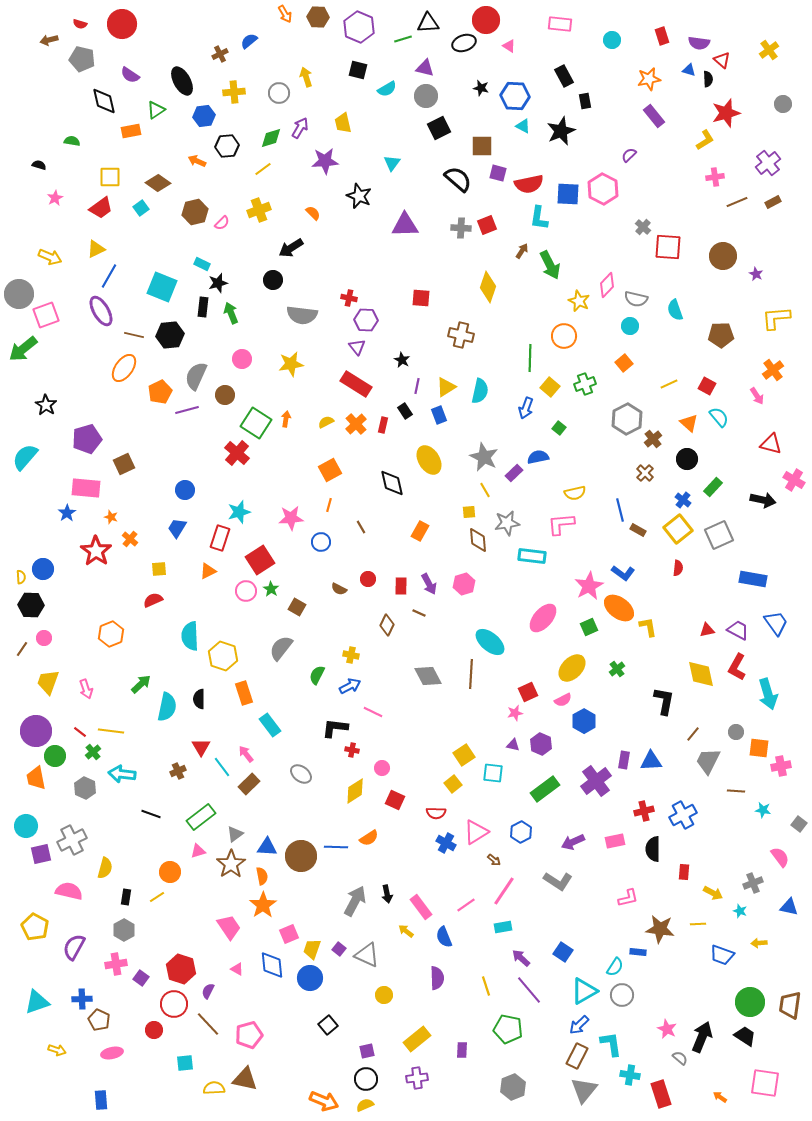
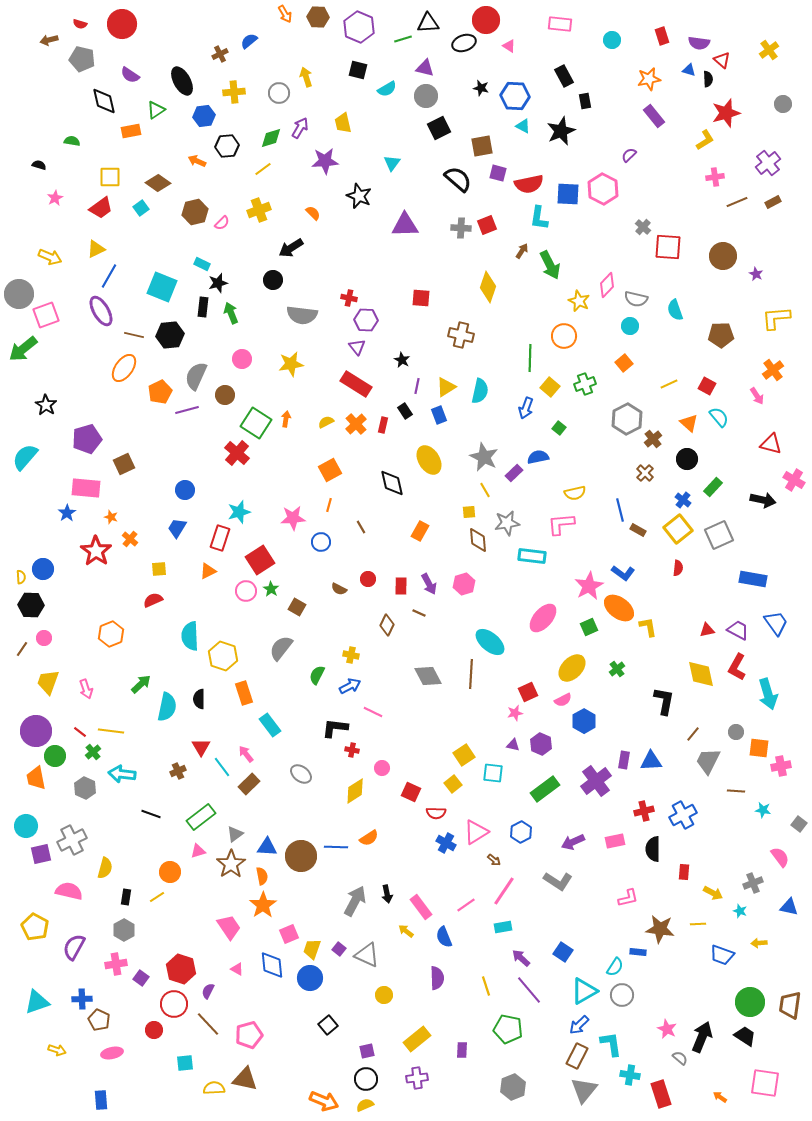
brown square at (482, 146): rotated 10 degrees counterclockwise
pink star at (291, 518): moved 2 px right
red square at (395, 800): moved 16 px right, 8 px up
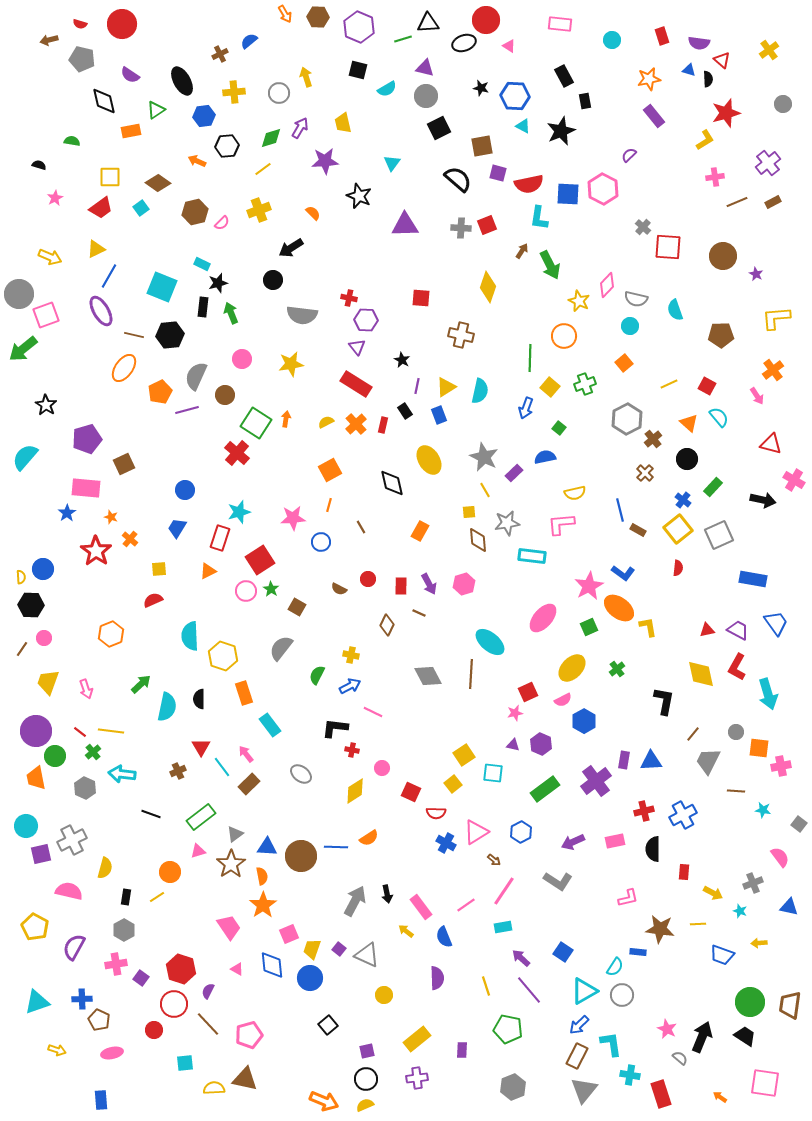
blue semicircle at (538, 457): moved 7 px right
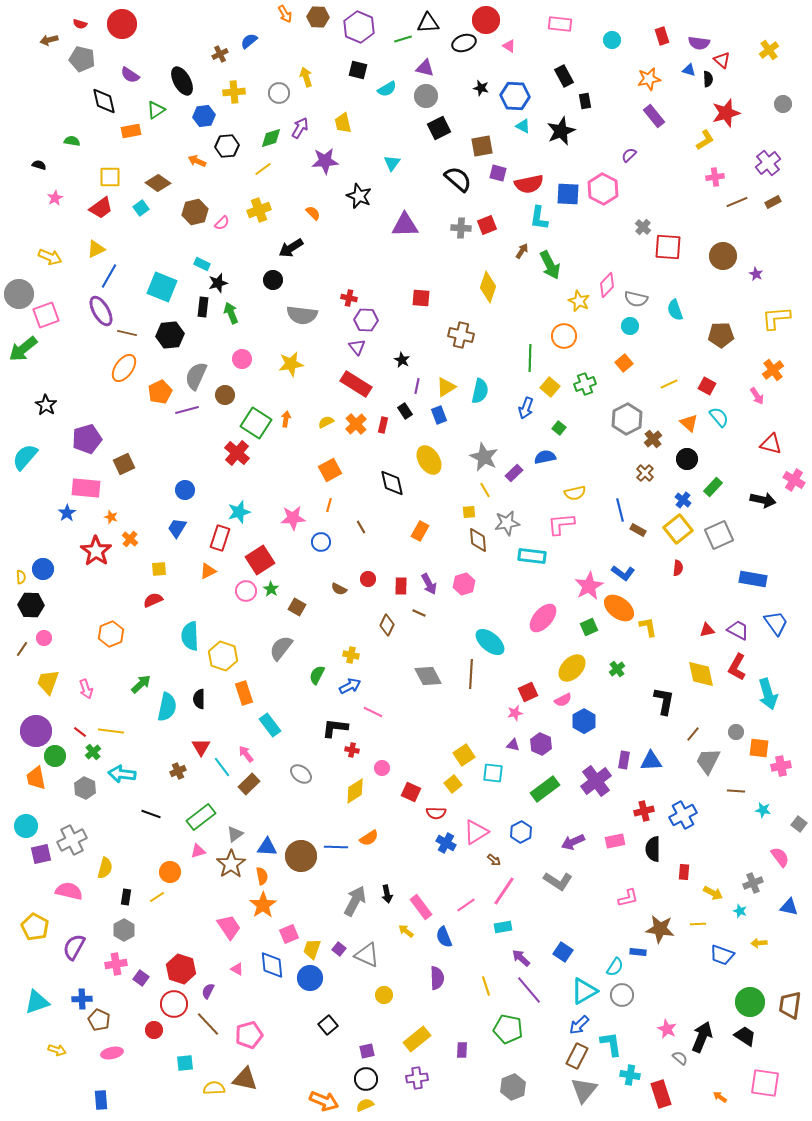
brown line at (134, 335): moved 7 px left, 2 px up
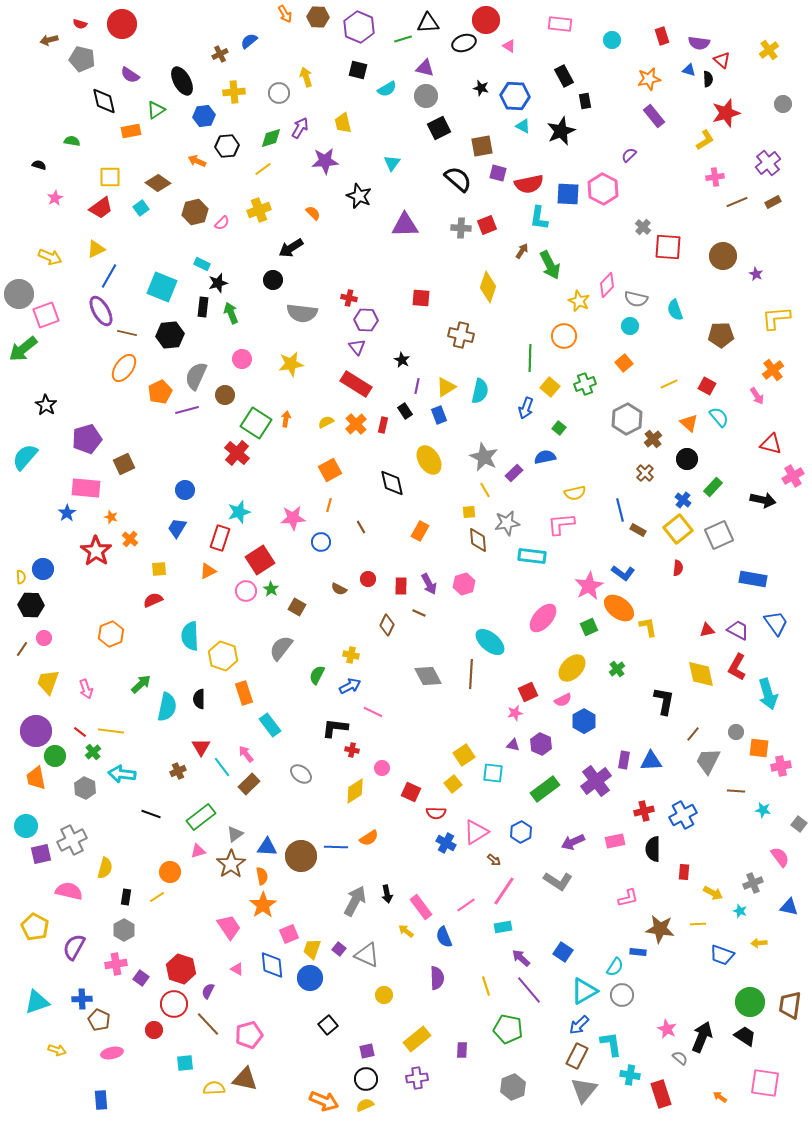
gray semicircle at (302, 315): moved 2 px up
pink cross at (794, 480): moved 1 px left, 4 px up; rotated 30 degrees clockwise
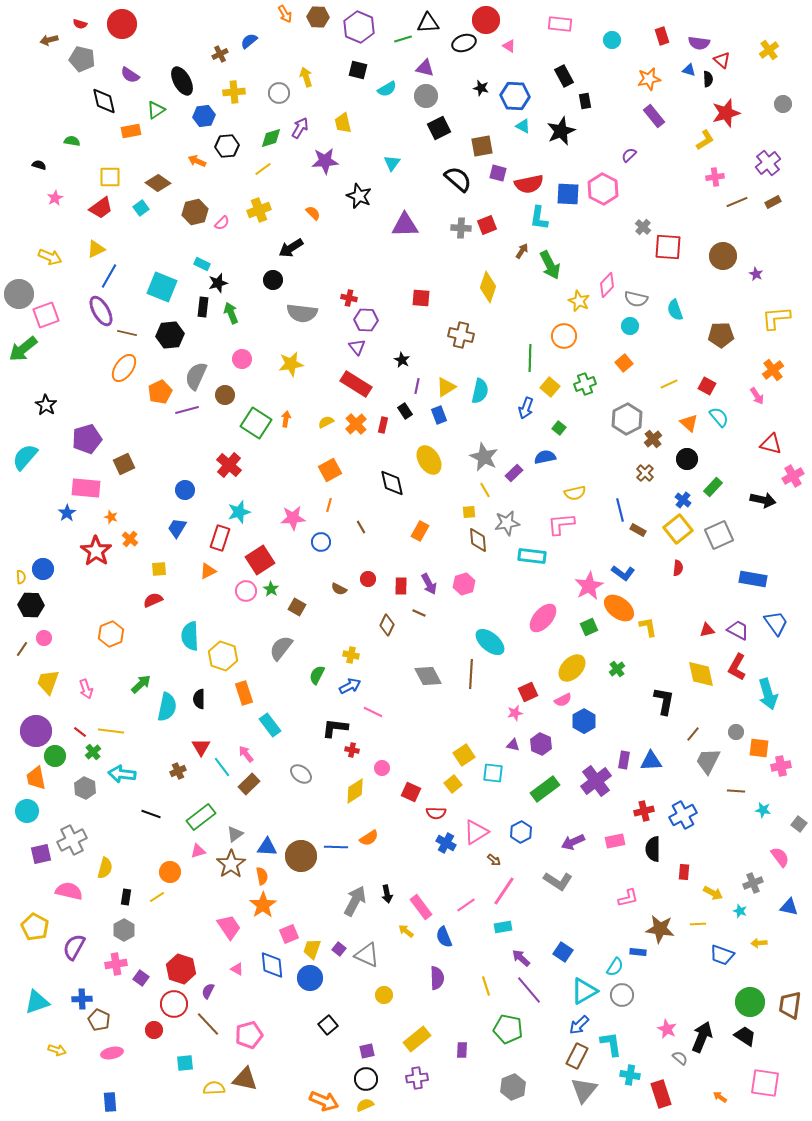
red cross at (237, 453): moved 8 px left, 12 px down
cyan circle at (26, 826): moved 1 px right, 15 px up
blue rectangle at (101, 1100): moved 9 px right, 2 px down
